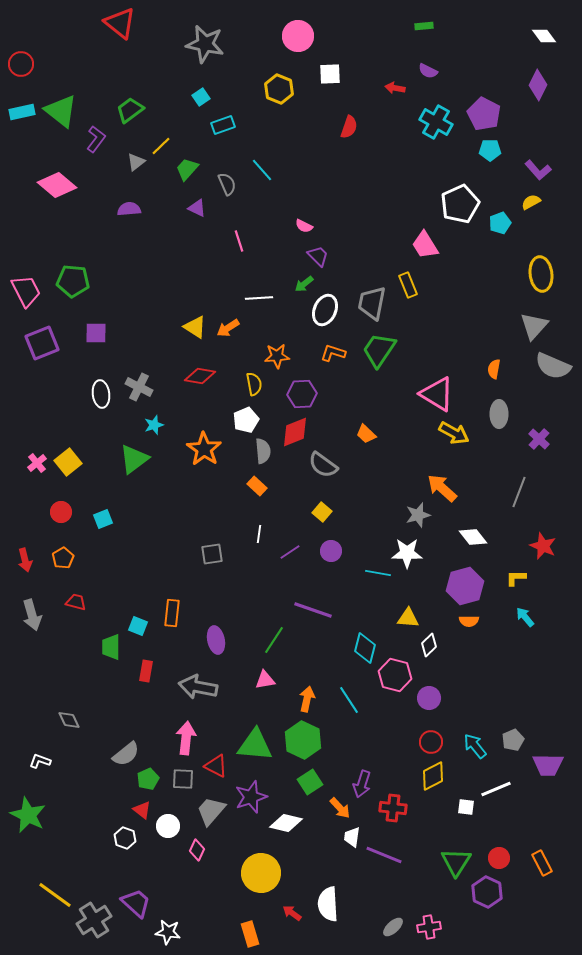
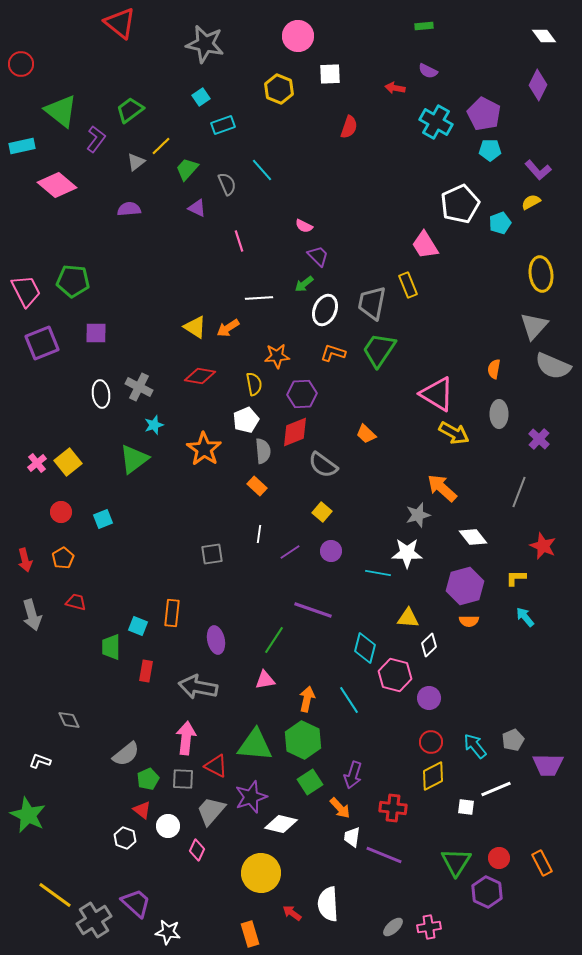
cyan rectangle at (22, 112): moved 34 px down
purple arrow at (362, 784): moved 9 px left, 9 px up
white diamond at (286, 823): moved 5 px left, 1 px down
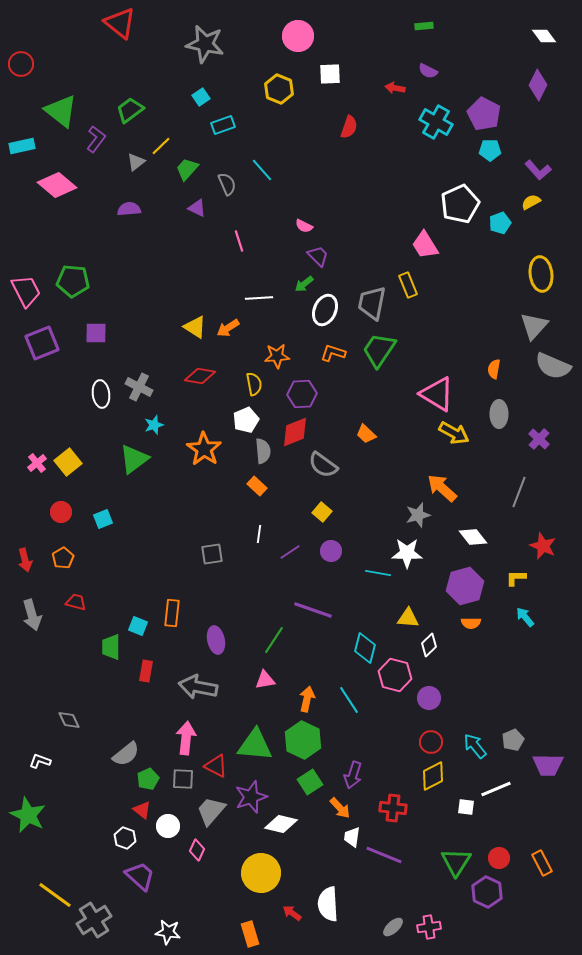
orange semicircle at (469, 621): moved 2 px right, 2 px down
purple trapezoid at (136, 903): moved 4 px right, 27 px up
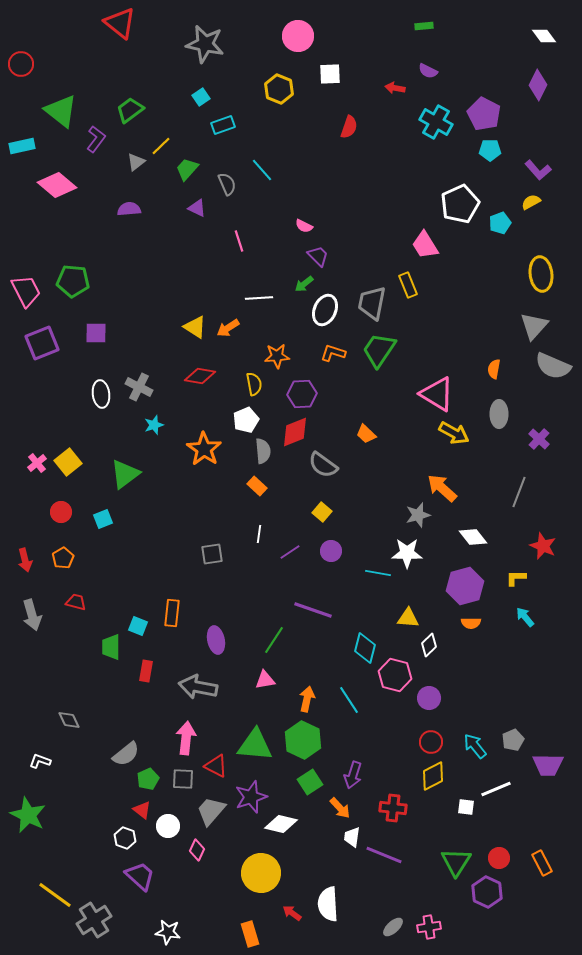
green triangle at (134, 459): moved 9 px left, 15 px down
